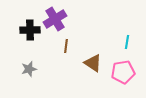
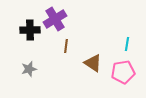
cyan line: moved 2 px down
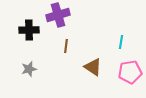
purple cross: moved 3 px right, 4 px up; rotated 15 degrees clockwise
black cross: moved 1 px left
cyan line: moved 6 px left, 2 px up
brown triangle: moved 4 px down
pink pentagon: moved 7 px right
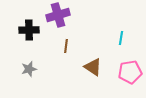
cyan line: moved 4 px up
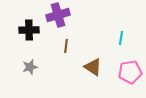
gray star: moved 1 px right, 2 px up
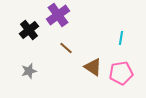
purple cross: rotated 20 degrees counterclockwise
black cross: rotated 36 degrees counterclockwise
brown line: moved 2 px down; rotated 56 degrees counterclockwise
gray star: moved 1 px left, 4 px down
pink pentagon: moved 9 px left, 1 px down
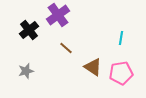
gray star: moved 3 px left
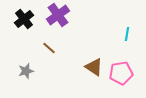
black cross: moved 5 px left, 11 px up
cyan line: moved 6 px right, 4 px up
brown line: moved 17 px left
brown triangle: moved 1 px right
